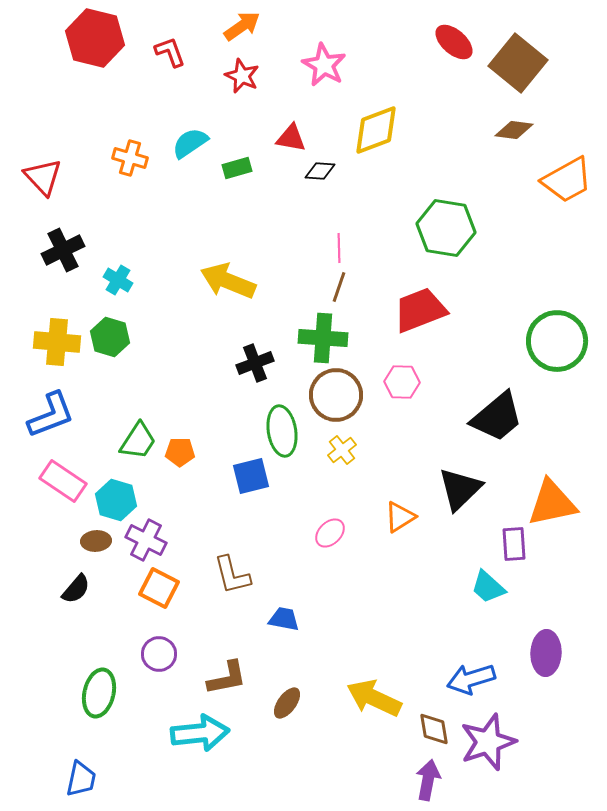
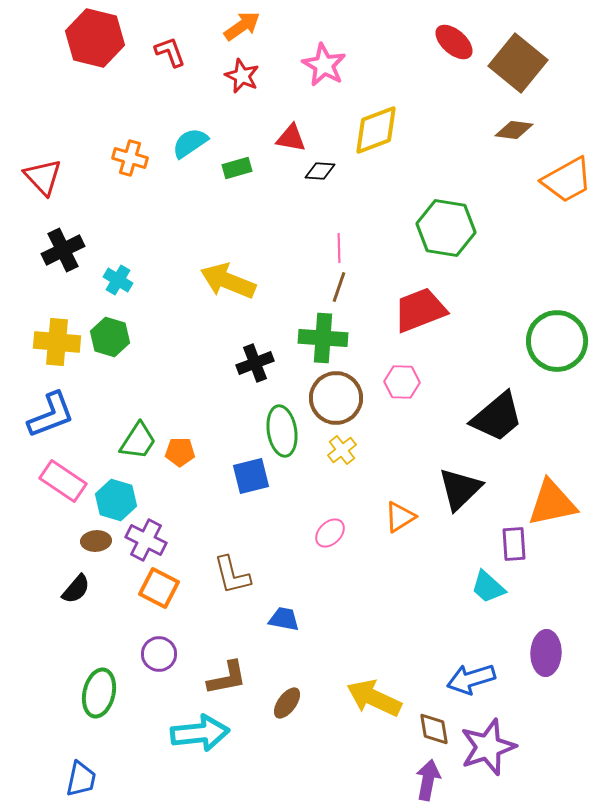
brown circle at (336, 395): moved 3 px down
purple star at (488, 742): moved 5 px down
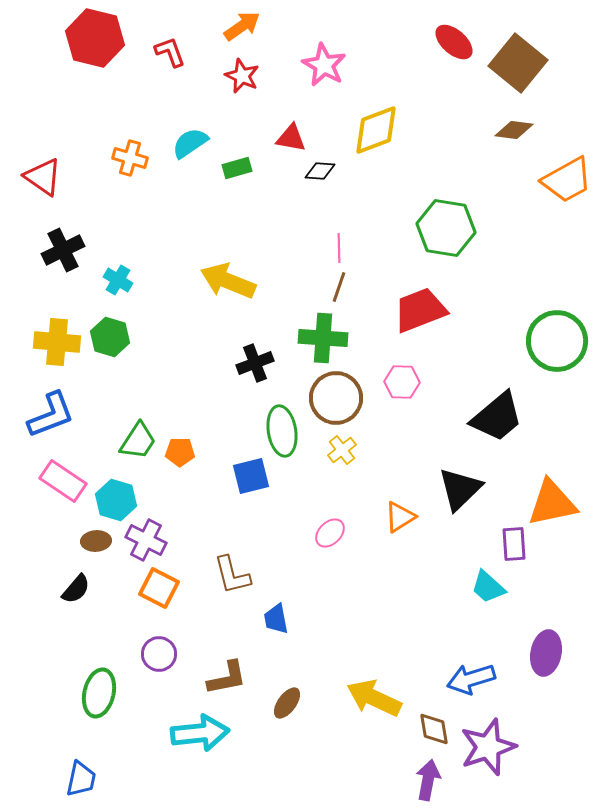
red triangle at (43, 177): rotated 12 degrees counterclockwise
blue trapezoid at (284, 619): moved 8 px left; rotated 112 degrees counterclockwise
purple ellipse at (546, 653): rotated 9 degrees clockwise
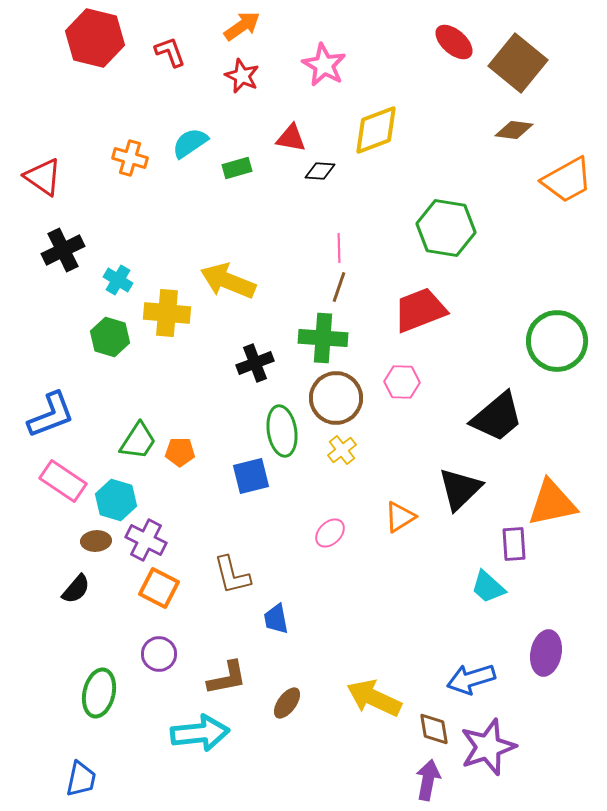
yellow cross at (57, 342): moved 110 px right, 29 px up
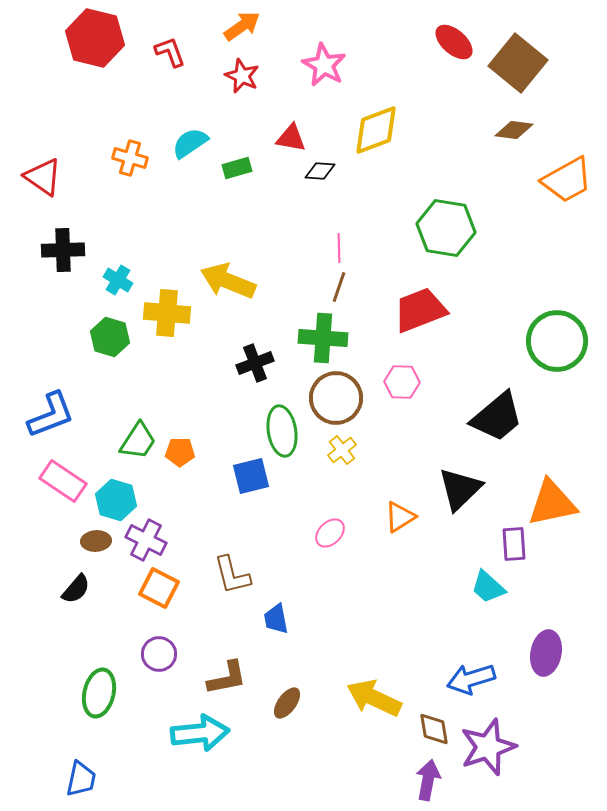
black cross at (63, 250): rotated 24 degrees clockwise
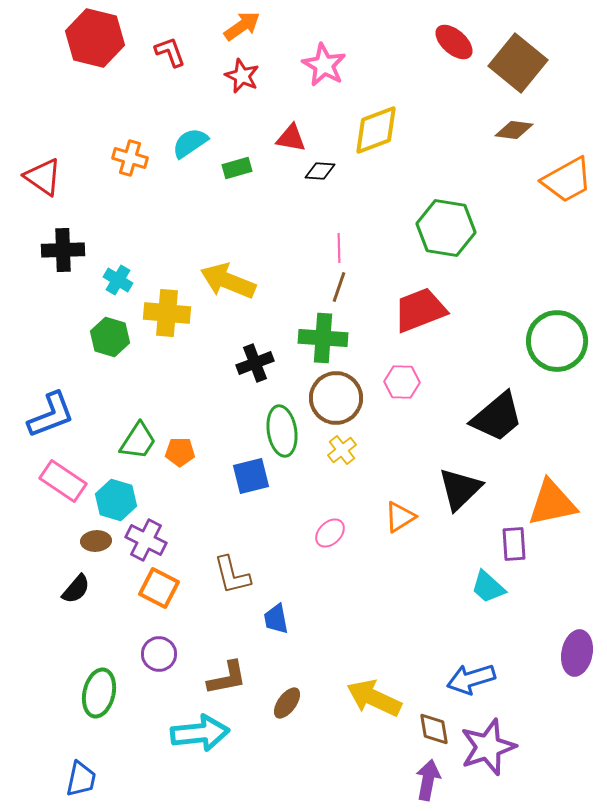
purple ellipse at (546, 653): moved 31 px right
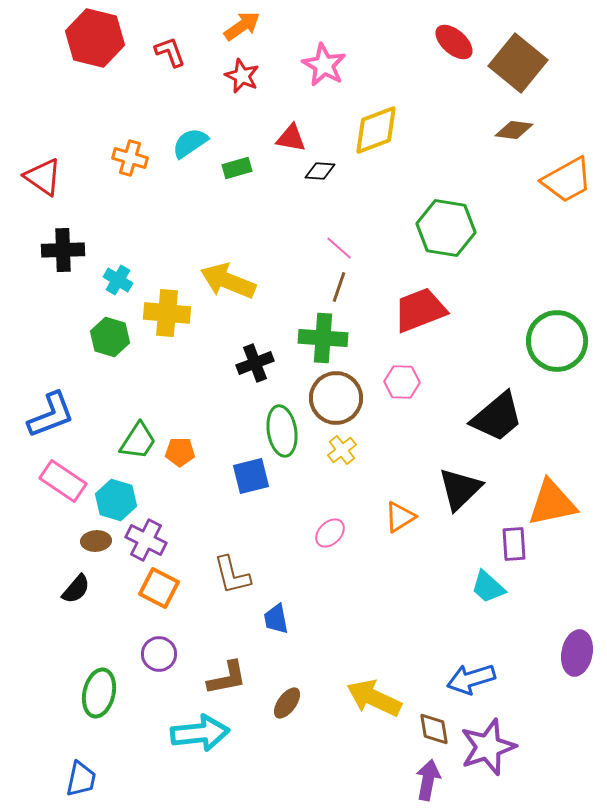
pink line at (339, 248): rotated 48 degrees counterclockwise
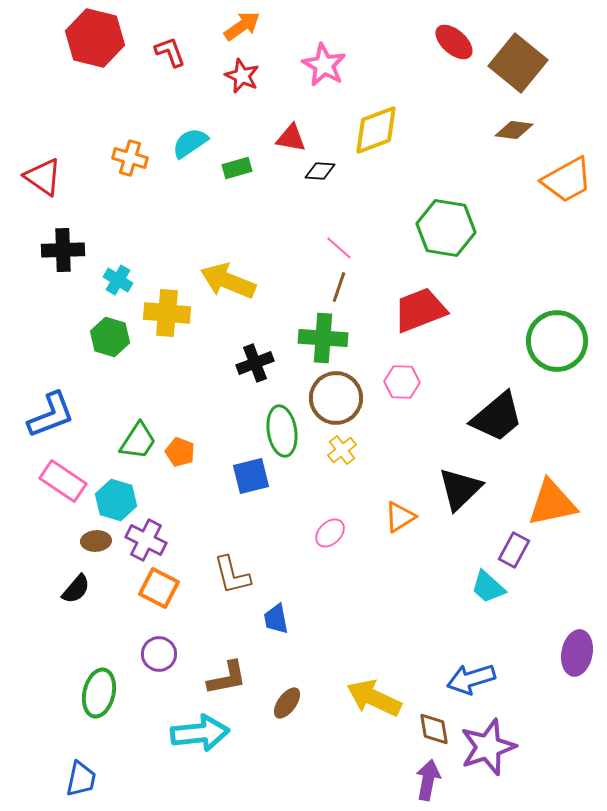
orange pentagon at (180, 452): rotated 20 degrees clockwise
purple rectangle at (514, 544): moved 6 px down; rotated 32 degrees clockwise
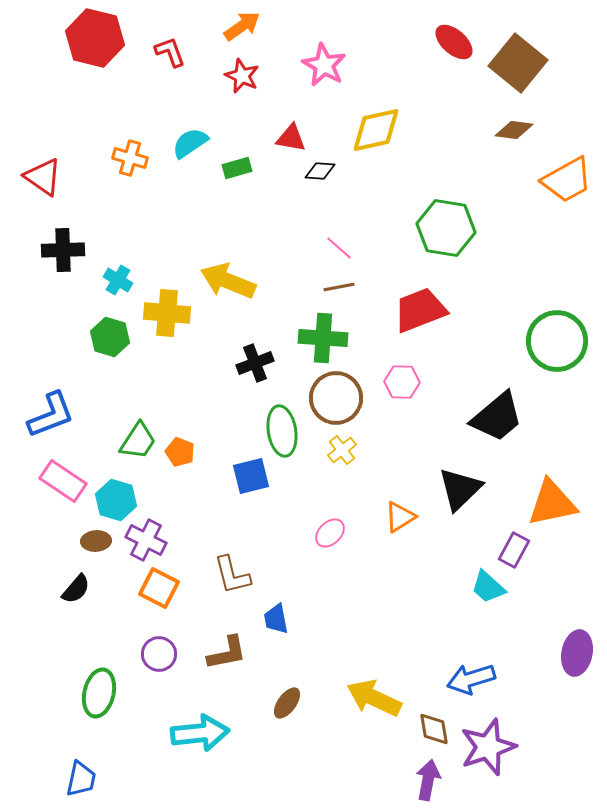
yellow diamond at (376, 130): rotated 8 degrees clockwise
brown line at (339, 287): rotated 60 degrees clockwise
brown L-shape at (227, 678): moved 25 px up
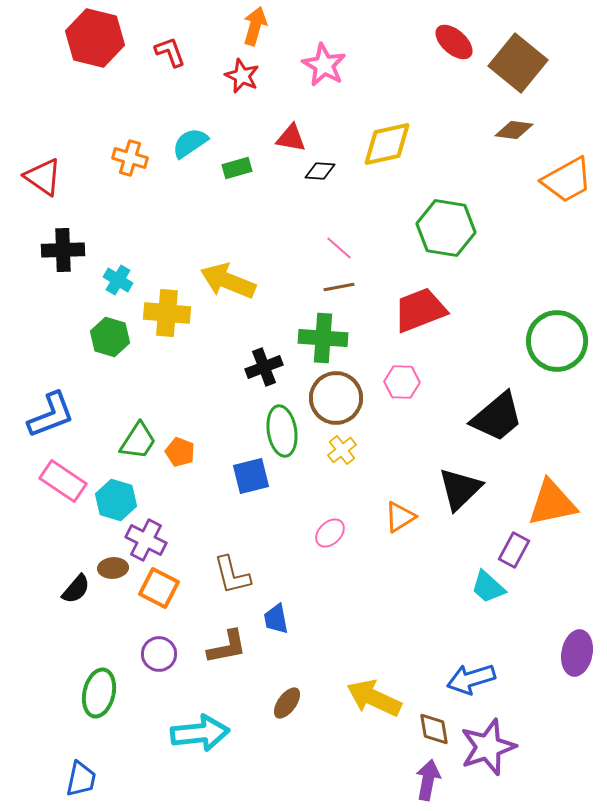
orange arrow at (242, 26): moved 13 px right; rotated 39 degrees counterclockwise
yellow diamond at (376, 130): moved 11 px right, 14 px down
black cross at (255, 363): moved 9 px right, 4 px down
brown ellipse at (96, 541): moved 17 px right, 27 px down
brown L-shape at (227, 653): moved 6 px up
